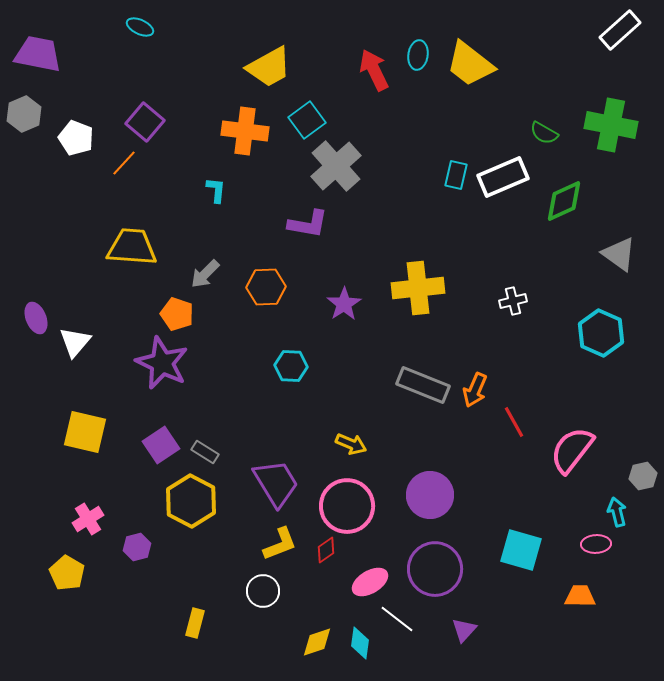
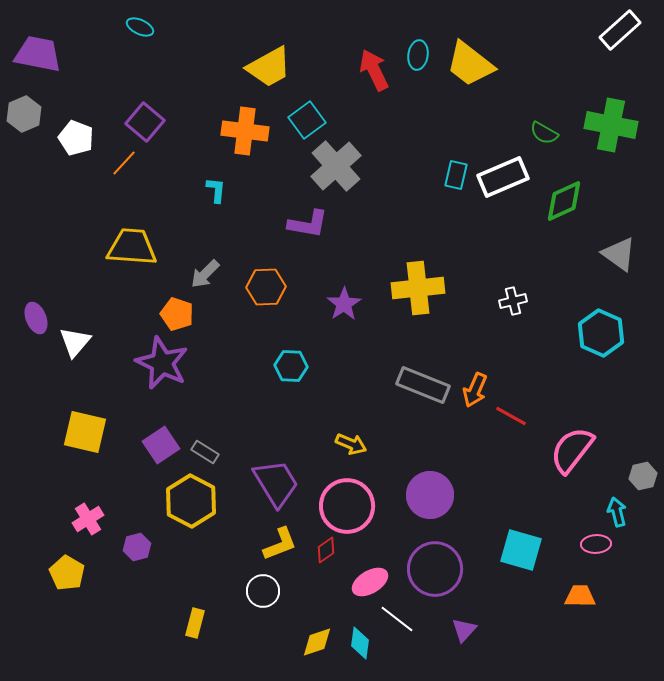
red line at (514, 422): moved 3 px left, 6 px up; rotated 32 degrees counterclockwise
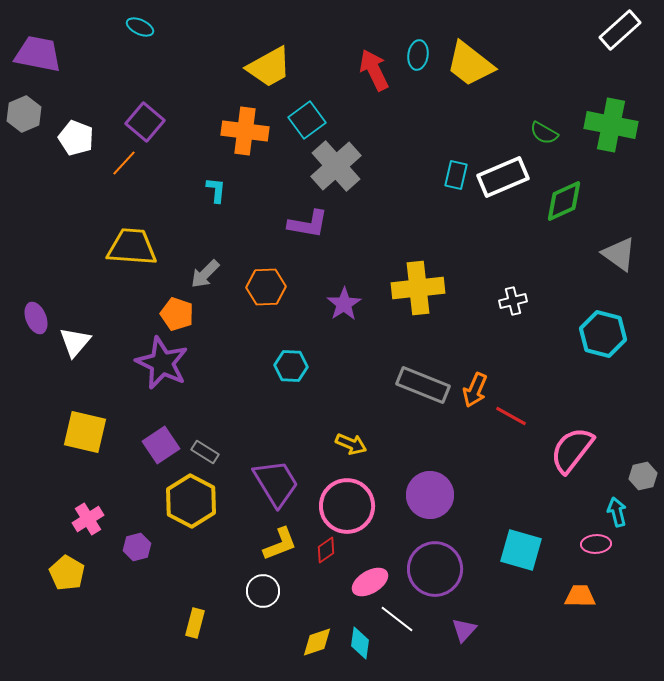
cyan hexagon at (601, 333): moved 2 px right, 1 px down; rotated 9 degrees counterclockwise
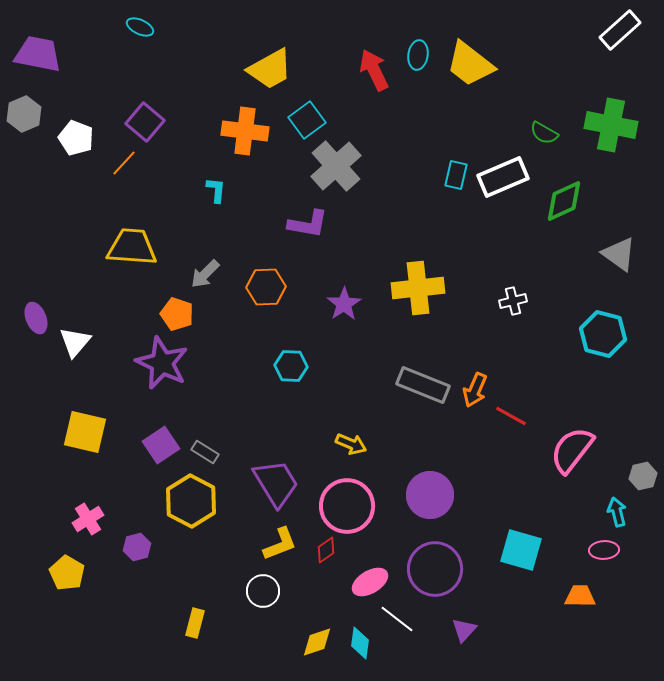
yellow trapezoid at (269, 67): moved 1 px right, 2 px down
pink ellipse at (596, 544): moved 8 px right, 6 px down
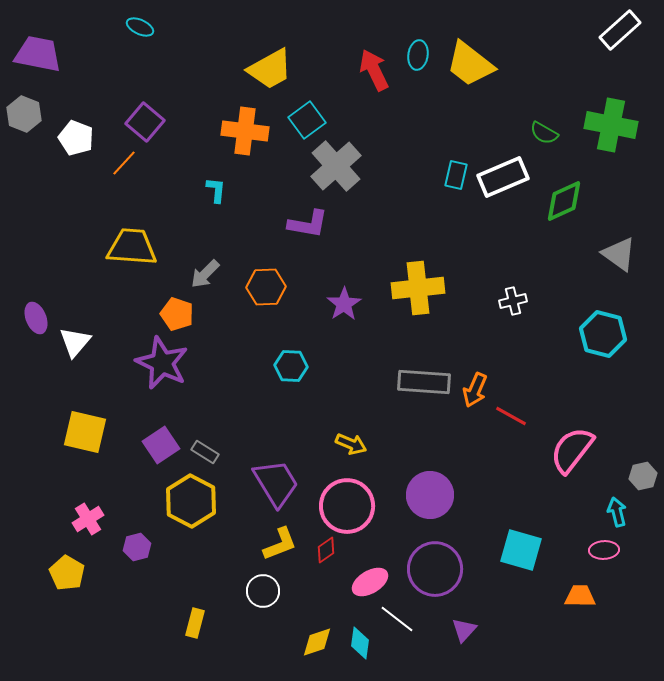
gray hexagon at (24, 114): rotated 16 degrees counterclockwise
gray rectangle at (423, 385): moved 1 px right, 3 px up; rotated 18 degrees counterclockwise
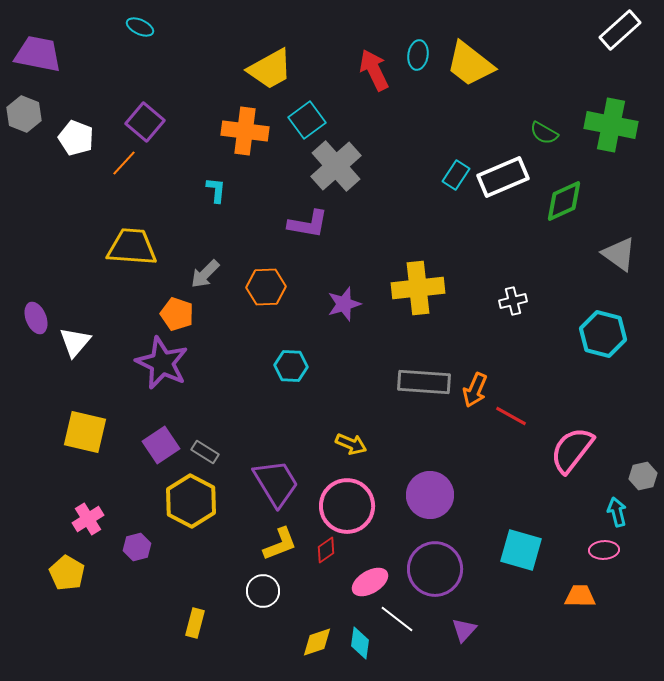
cyan rectangle at (456, 175): rotated 20 degrees clockwise
purple star at (344, 304): rotated 16 degrees clockwise
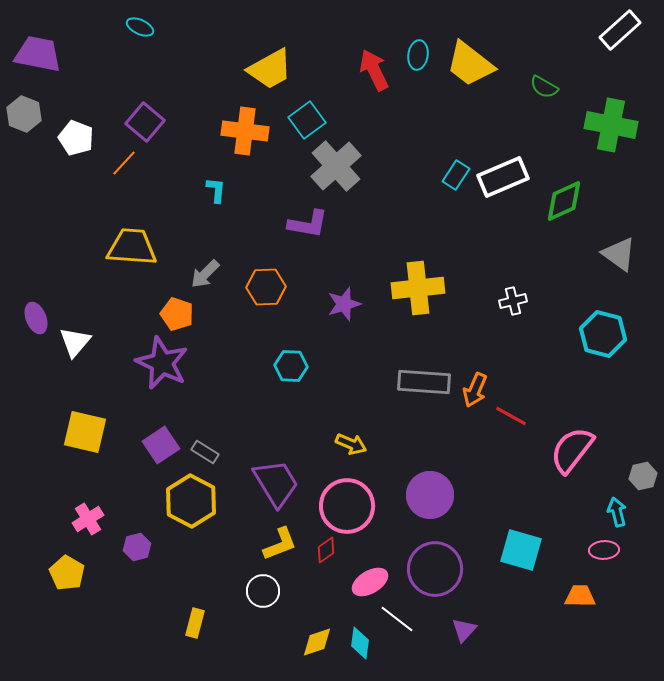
green semicircle at (544, 133): moved 46 px up
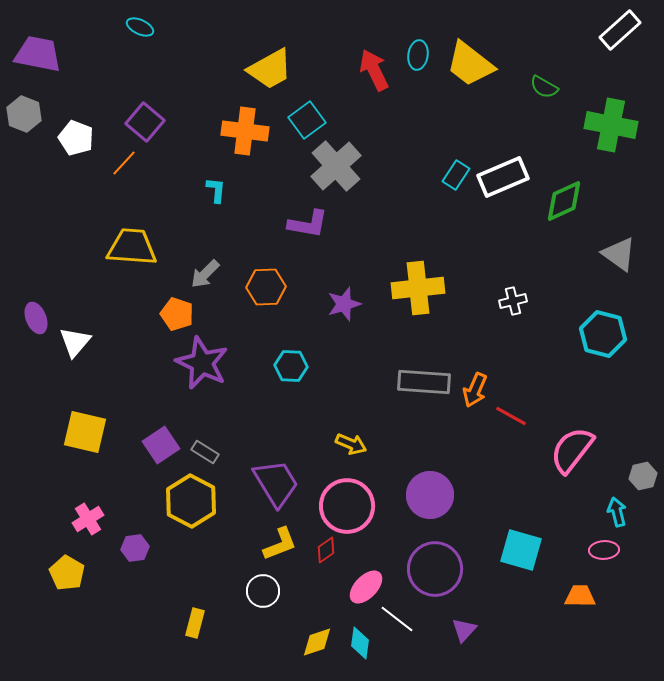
purple star at (162, 363): moved 40 px right
purple hexagon at (137, 547): moved 2 px left, 1 px down; rotated 8 degrees clockwise
pink ellipse at (370, 582): moved 4 px left, 5 px down; rotated 15 degrees counterclockwise
